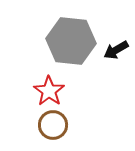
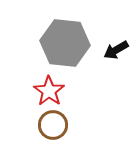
gray hexagon: moved 6 px left, 2 px down
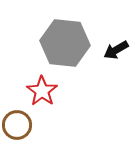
red star: moved 7 px left
brown circle: moved 36 px left
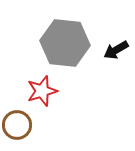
red star: rotated 20 degrees clockwise
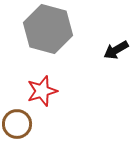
gray hexagon: moved 17 px left, 14 px up; rotated 9 degrees clockwise
brown circle: moved 1 px up
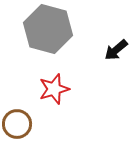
black arrow: rotated 10 degrees counterclockwise
red star: moved 12 px right, 2 px up
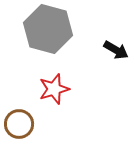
black arrow: rotated 110 degrees counterclockwise
brown circle: moved 2 px right
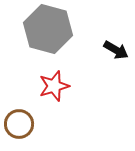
red star: moved 3 px up
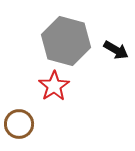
gray hexagon: moved 18 px right, 12 px down
red star: rotated 16 degrees counterclockwise
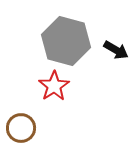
brown circle: moved 2 px right, 4 px down
